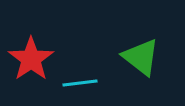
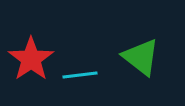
cyan line: moved 8 px up
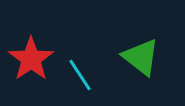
cyan line: rotated 64 degrees clockwise
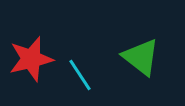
red star: rotated 21 degrees clockwise
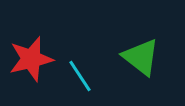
cyan line: moved 1 px down
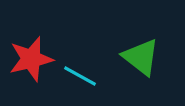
cyan line: rotated 28 degrees counterclockwise
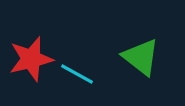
cyan line: moved 3 px left, 2 px up
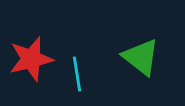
cyan line: rotated 52 degrees clockwise
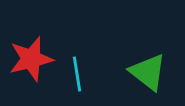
green triangle: moved 7 px right, 15 px down
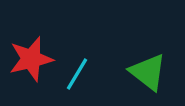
cyan line: rotated 40 degrees clockwise
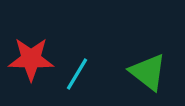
red star: rotated 15 degrees clockwise
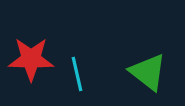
cyan line: rotated 44 degrees counterclockwise
